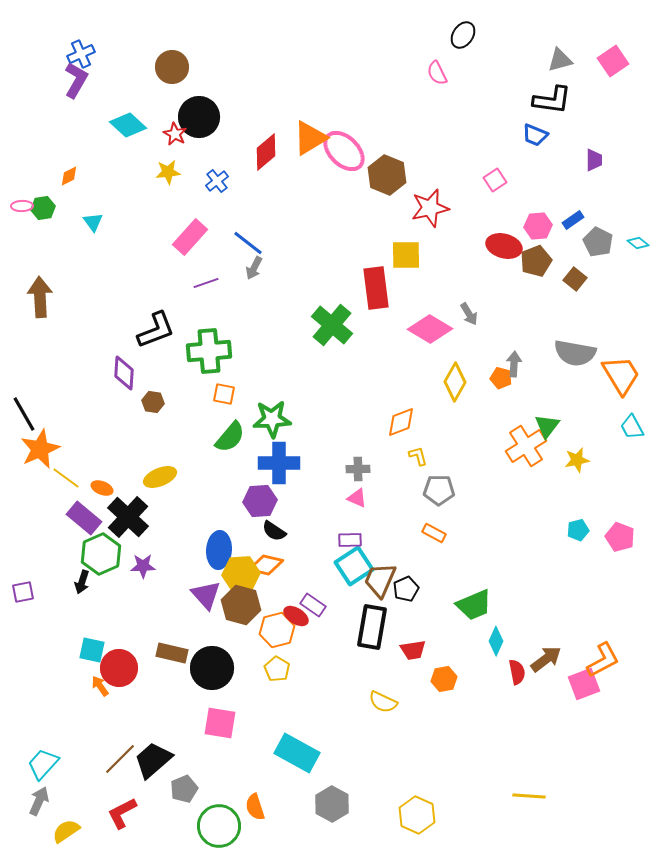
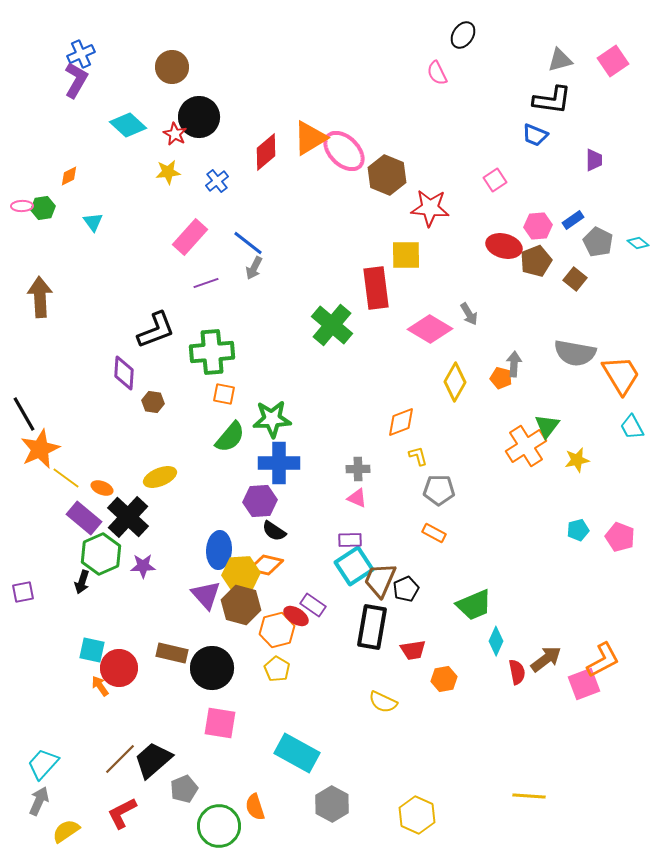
red star at (430, 208): rotated 18 degrees clockwise
green cross at (209, 351): moved 3 px right, 1 px down
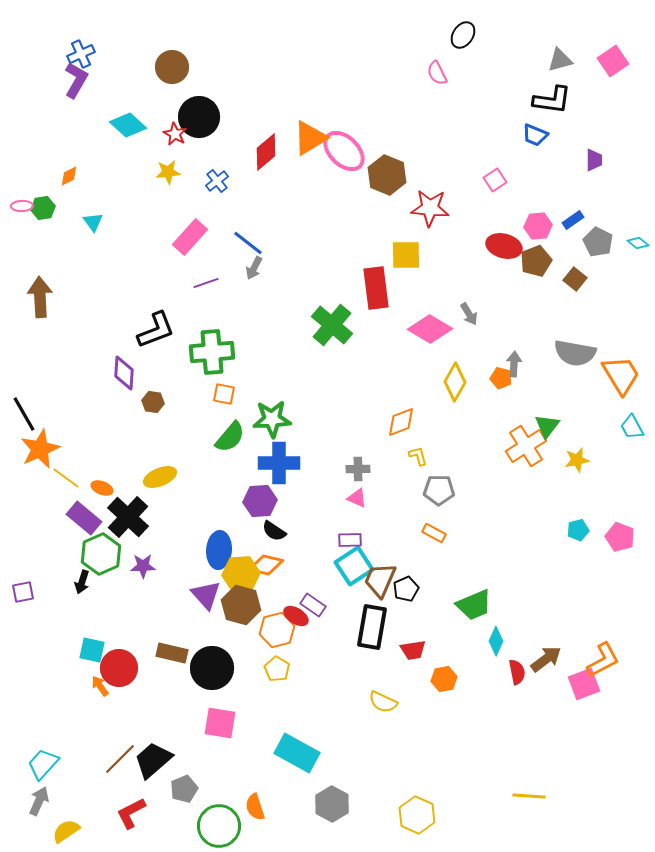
red L-shape at (122, 813): moved 9 px right
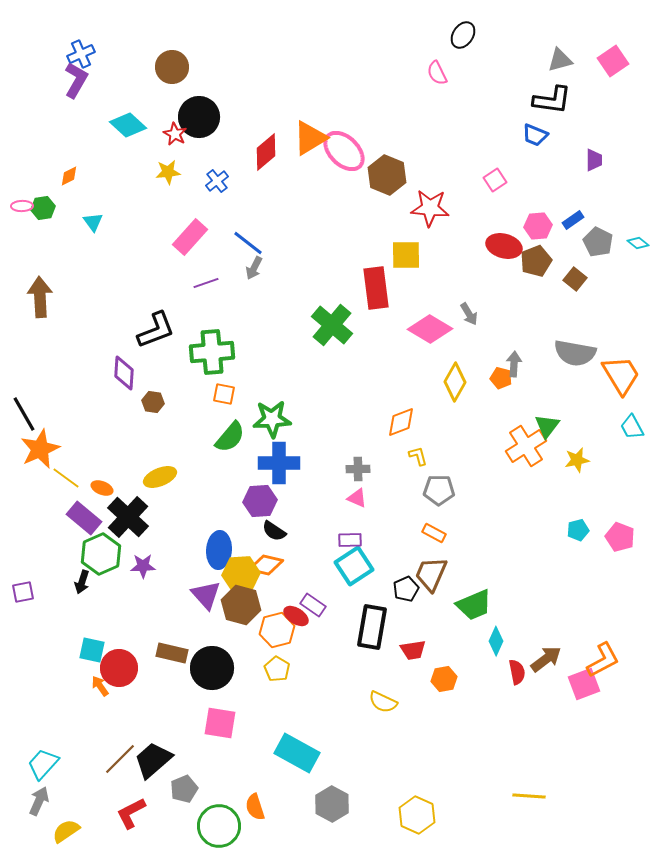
brown trapezoid at (380, 580): moved 51 px right, 6 px up
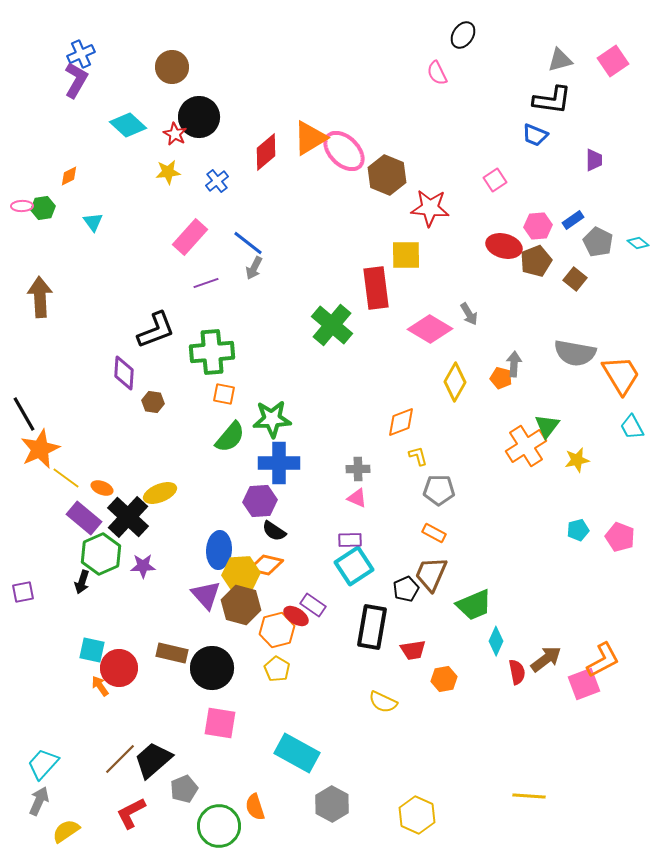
yellow ellipse at (160, 477): moved 16 px down
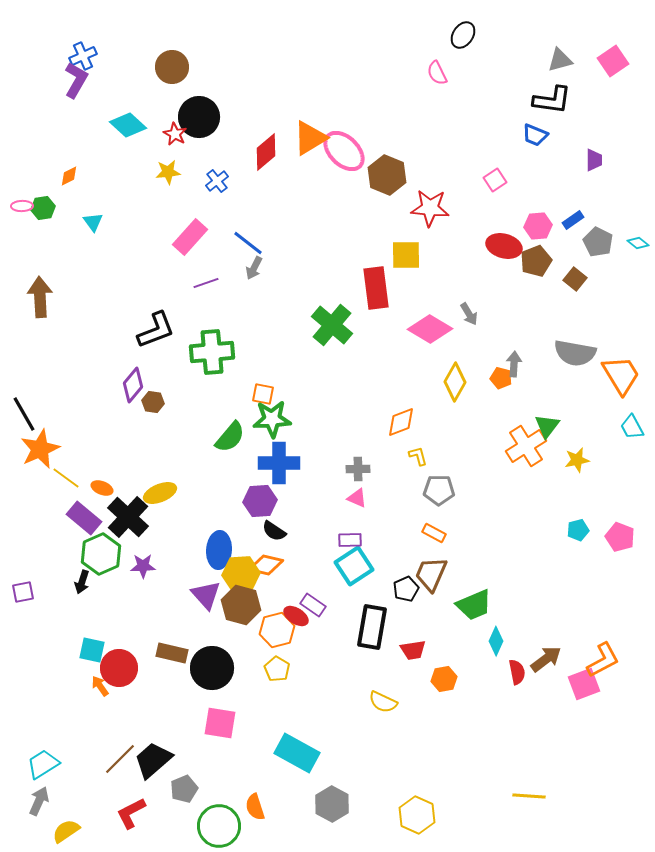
blue cross at (81, 54): moved 2 px right, 2 px down
purple diamond at (124, 373): moved 9 px right, 12 px down; rotated 36 degrees clockwise
orange square at (224, 394): moved 39 px right
cyan trapezoid at (43, 764): rotated 16 degrees clockwise
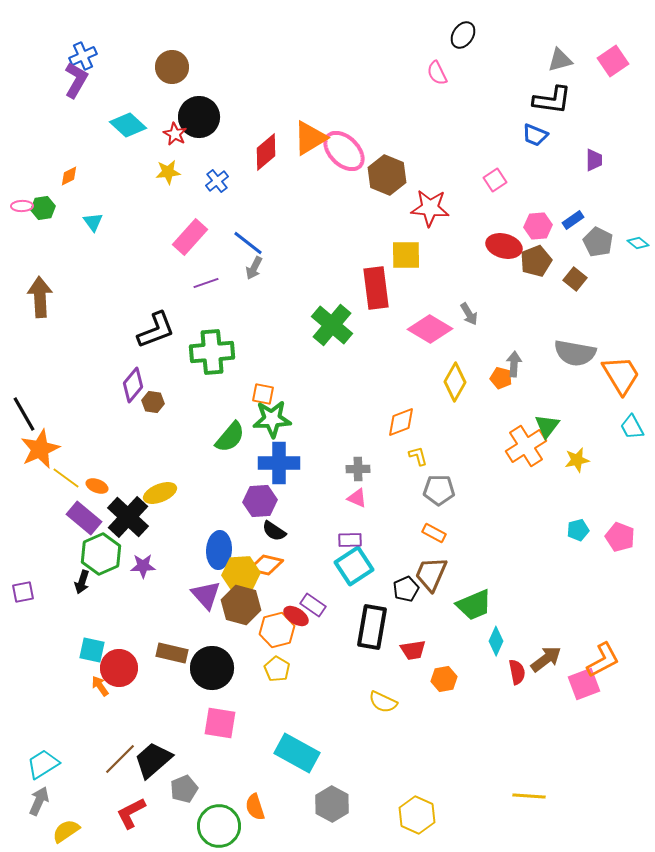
orange ellipse at (102, 488): moved 5 px left, 2 px up
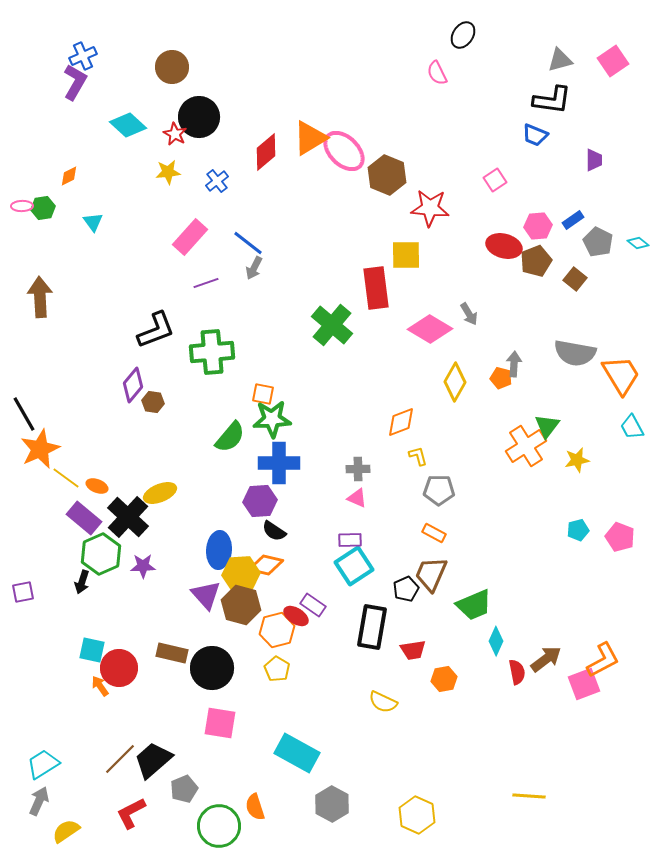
purple L-shape at (76, 80): moved 1 px left, 2 px down
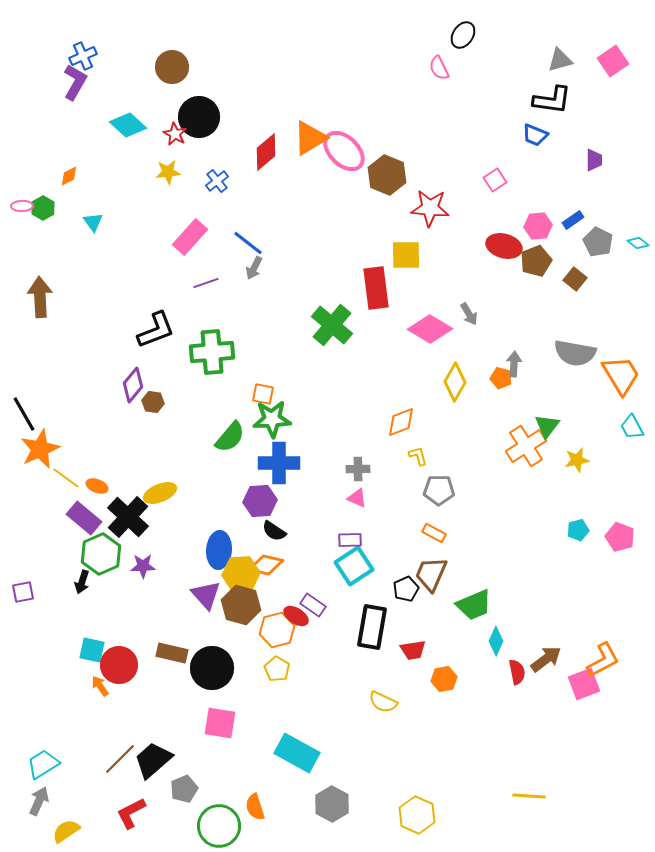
pink semicircle at (437, 73): moved 2 px right, 5 px up
green hexagon at (43, 208): rotated 20 degrees counterclockwise
red circle at (119, 668): moved 3 px up
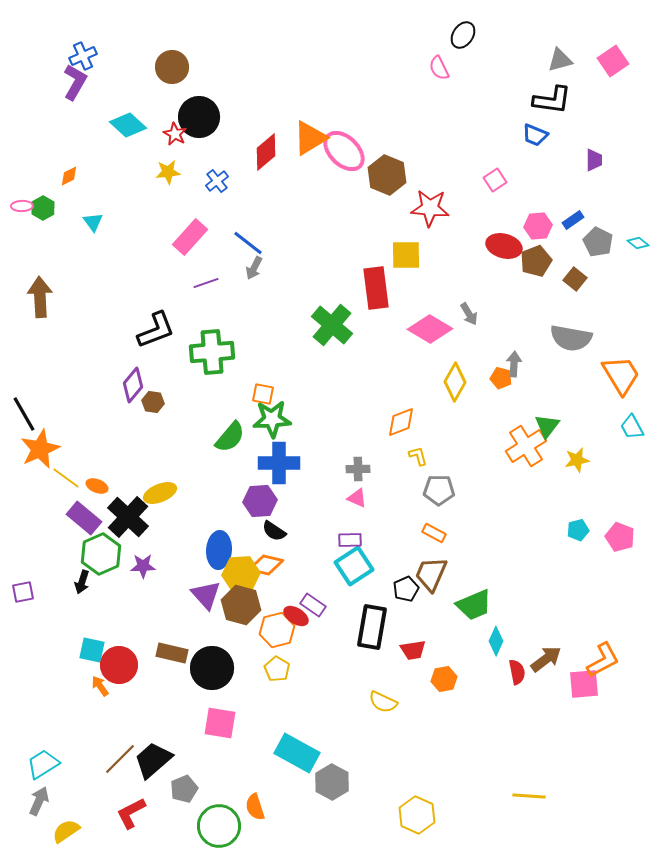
gray semicircle at (575, 353): moved 4 px left, 15 px up
pink square at (584, 684): rotated 16 degrees clockwise
gray hexagon at (332, 804): moved 22 px up
